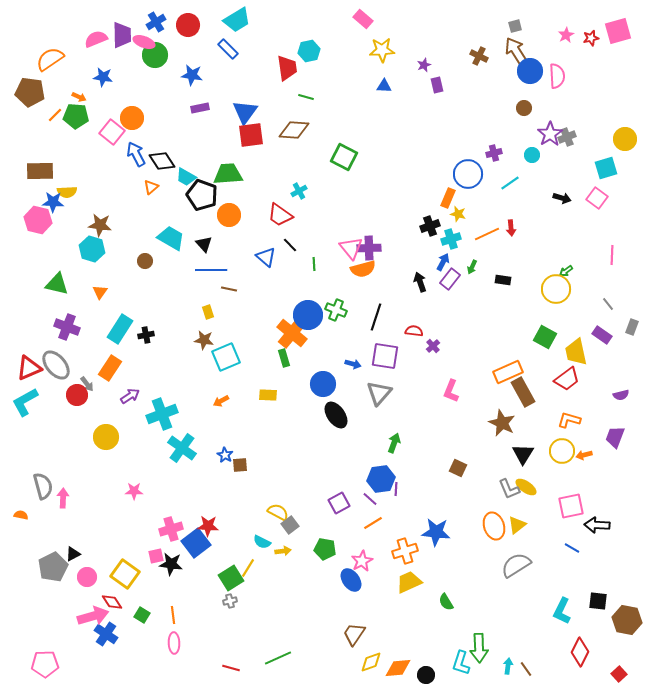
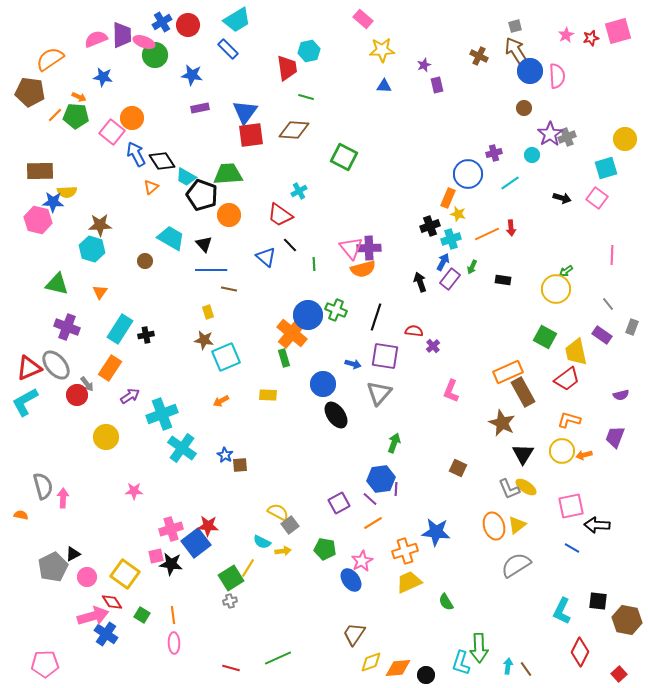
blue cross at (156, 22): moved 6 px right
brown star at (100, 225): rotated 10 degrees counterclockwise
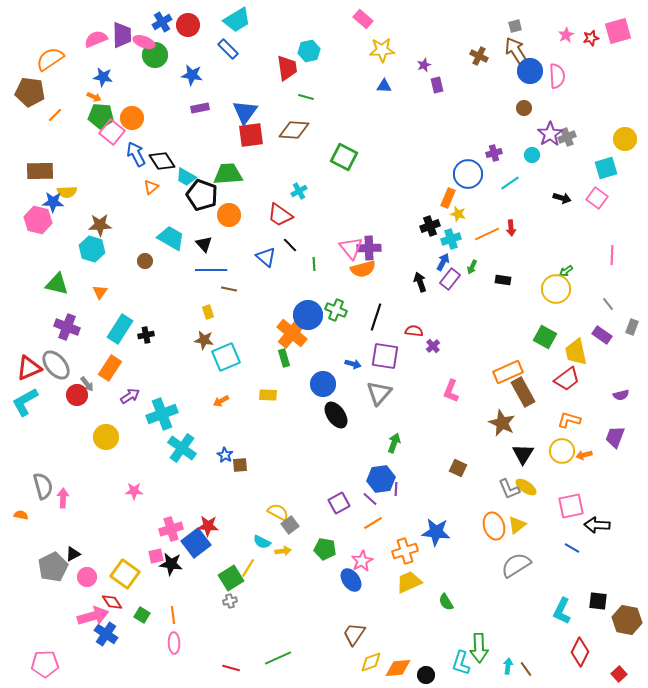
orange arrow at (79, 97): moved 15 px right
green pentagon at (76, 116): moved 25 px right
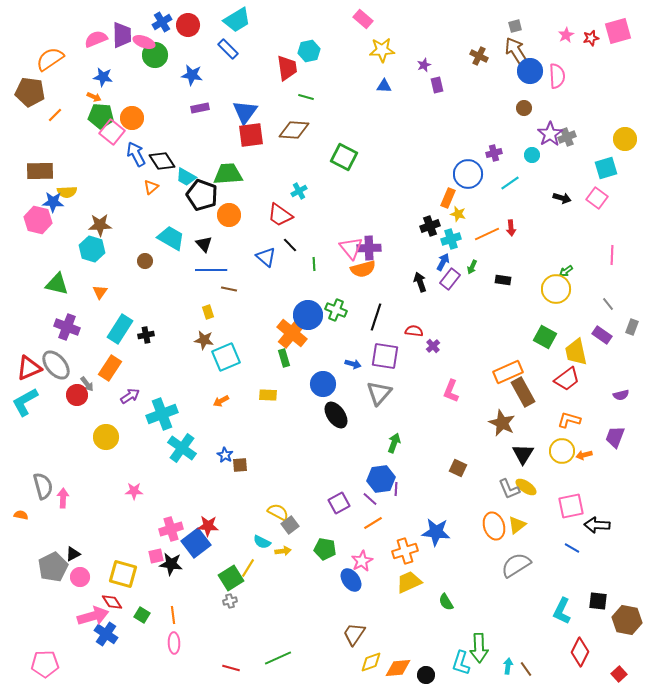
yellow square at (125, 574): moved 2 px left; rotated 20 degrees counterclockwise
pink circle at (87, 577): moved 7 px left
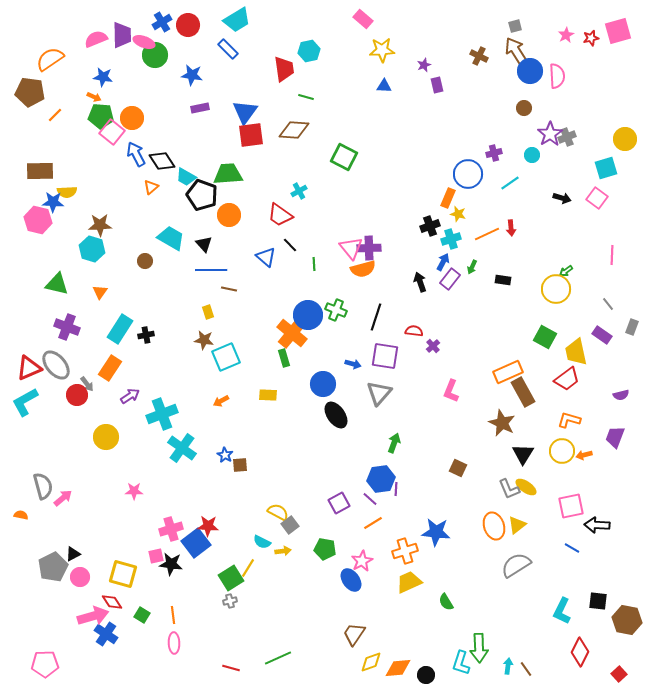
red trapezoid at (287, 68): moved 3 px left, 1 px down
pink arrow at (63, 498): rotated 48 degrees clockwise
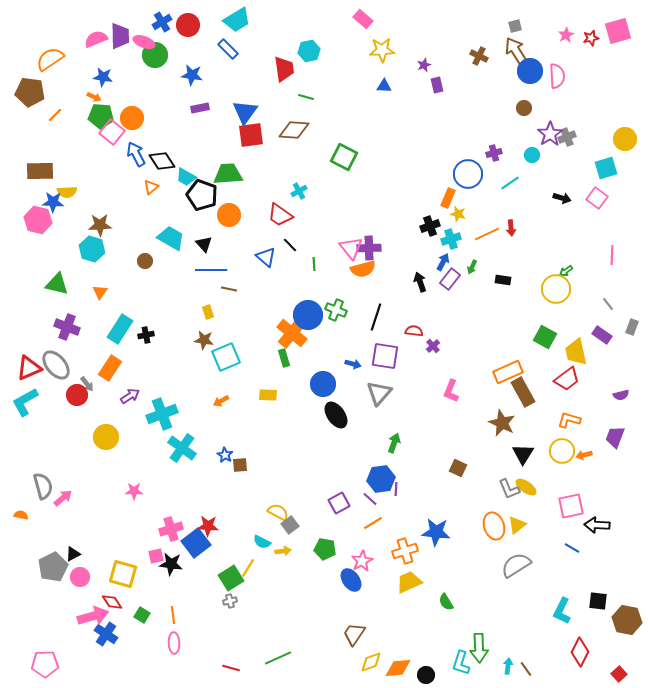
purple trapezoid at (122, 35): moved 2 px left, 1 px down
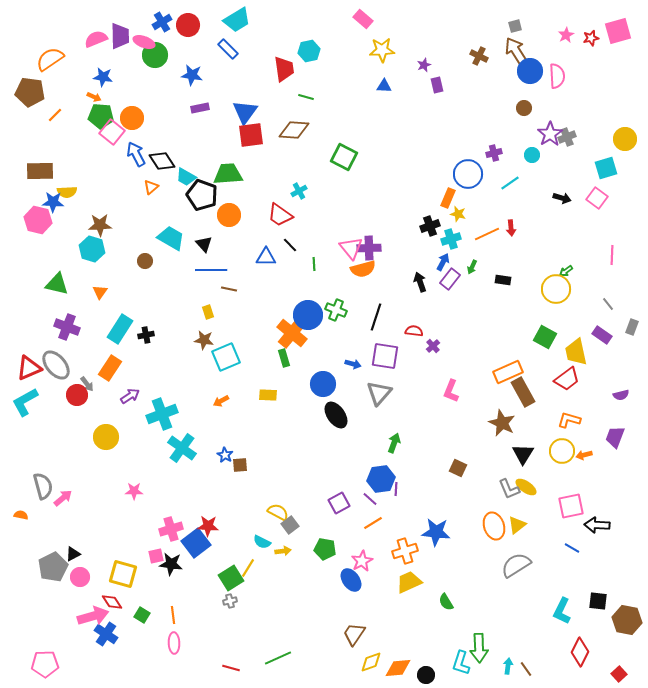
blue triangle at (266, 257): rotated 40 degrees counterclockwise
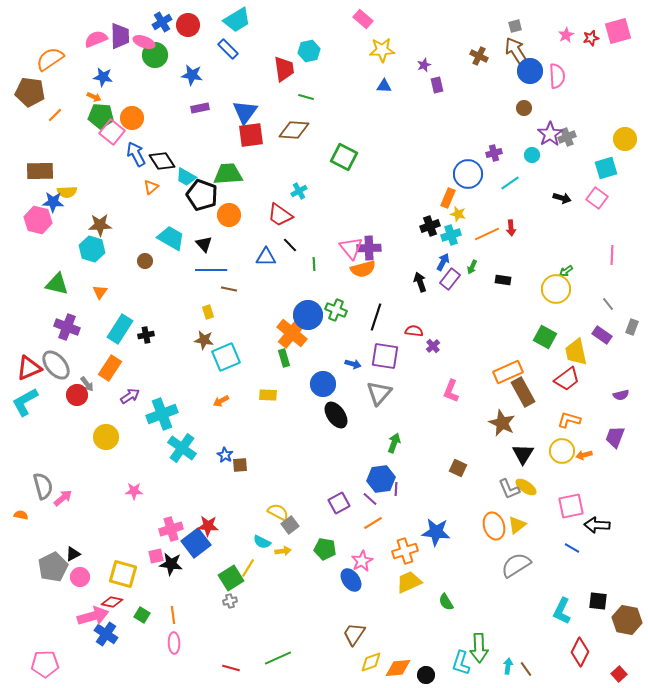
cyan cross at (451, 239): moved 4 px up
red diamond at (112, 602): rotated 45 degrees counterclockwise
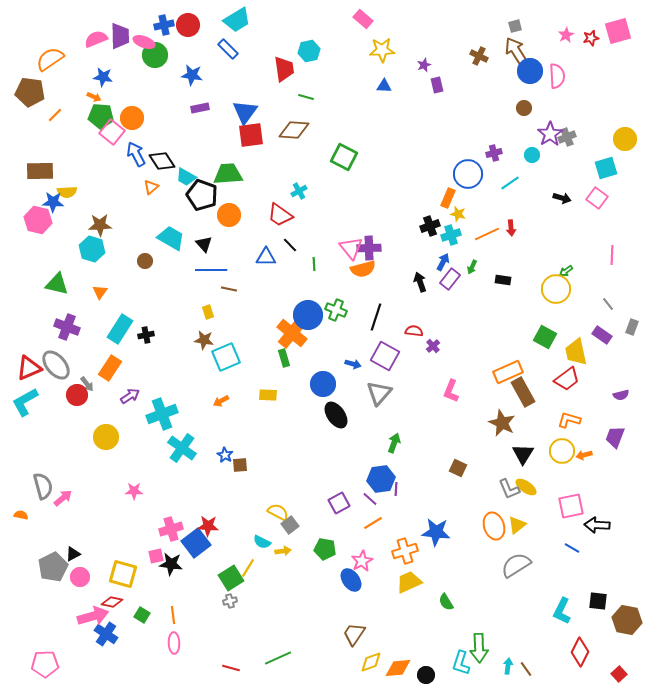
blue cross at (162, 22): moved 2 px right, 3 px down; rotated 18 degrees clockwise
purple square at (385, 356): rotated 20 degrees clockwise
